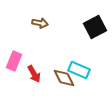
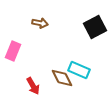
pink rectangle: moved 1 px left, 10 px up
red arrow: moved 1 px left, 12 px down
brown diamond: moved 2 px left
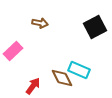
pink rectangle: rotated 24 degrees clockwise
red arrow: rotated 114 degrees counterclockwise
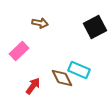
pink rectangle: moved 6 px right
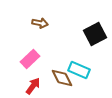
black square: moved 7 px down
pink rectangle: moved 11 px right, 8 px down
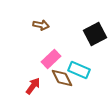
brown arrow: moved 1 px right, 2 px down
pink rectangle: moved 21 px right
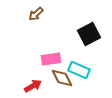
brown arrow: moved 5 px left, 11 px up; rotated 126 degrees clockwise
black square: moved 6 px left
pink rectangle: rotated 36 degrees clockwise
red arrow: rotated 24 degrees clockwise
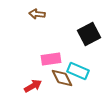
brown arrow: moved 1 px right; rotated 49 degrees clockwise
cyan rectangle: moved 1 px left, 1 px down
